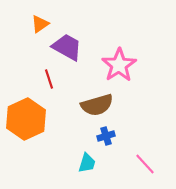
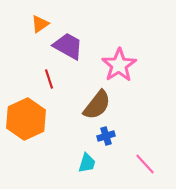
purple trapezoid: moved 1 px right, 1 px up
brown semicircle: rotated 36 degrees counterclockwise
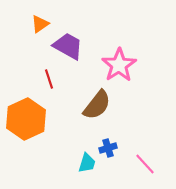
blue cross: moved 2 px right, 12 px down
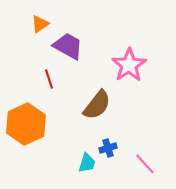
pink star: moved 10 px right
orange hexagon: moved 5 px down
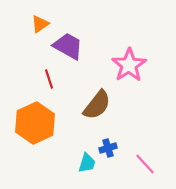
orange hexagon: moved 9 px right, 1 px up
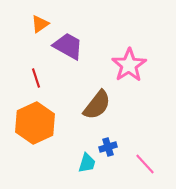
red line: moved 13 px left, 1 px up
blue cross: moved 1 px up
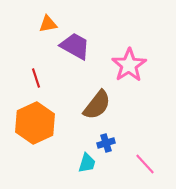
orange triangle: moved 8 px right; rotated 24 degrees clockwise
purple trapezoid: moved 7 px right
blue cross: moved 2 px left, 4 px up
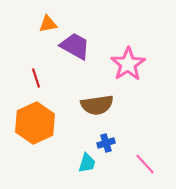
pink star: moved 1 px left, 1 px up
brown semicircle: rotated 44 degrees clockwise
